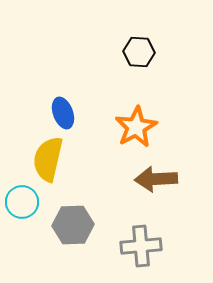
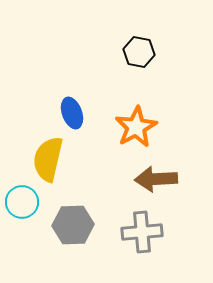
black hexagon: rotated 8 degrees clockwise
blue ellipse: moved 9 px right
gray cross: moved 1 px right, 14 px up
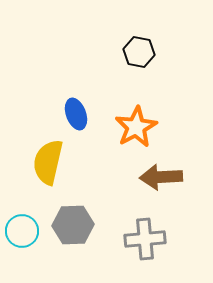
blue ellipse: moved 4 px right, 1 px down
yellow semicircle: moved 3 px down
brown arrow: moved 5 px right, 2 px up
cyan circle: moved 29 px down
gray cross: moved 3 px right, 7 px down
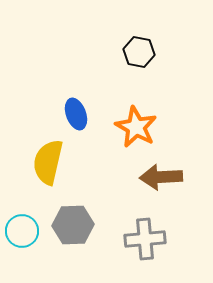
orange star: rotated 15 degrees counterclockwise
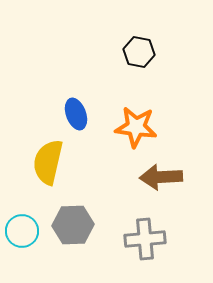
orange star: rotated 21 degrees counterclockwise
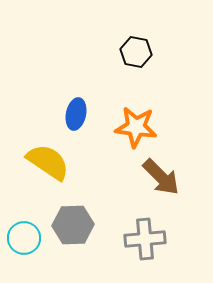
black hexagon: moved 3 px left
blue ellipse: rotated 32 degrees clockwise
yellow semicircle: rotated 111 degrees clockwise
brown arrow: rotated 132 degrees counterclockwise
cyan circle: moved 2 px right, 7 px down
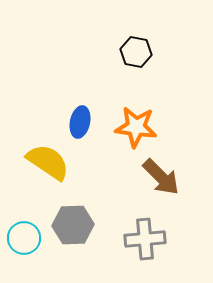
blue ellipse: moved 4 px right, 8 px down
